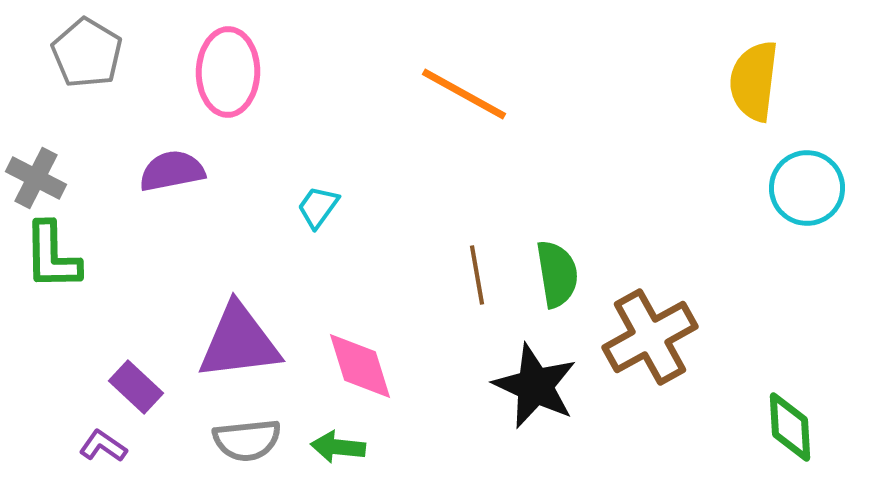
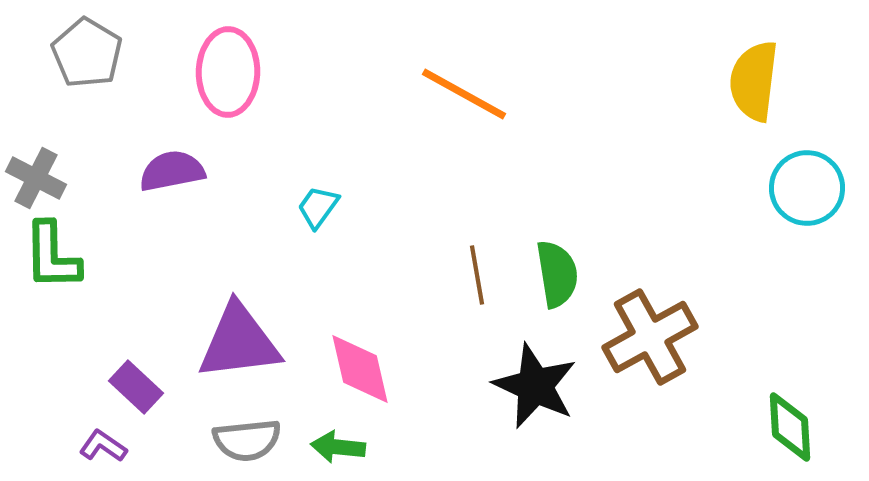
pink diamond: moved 3 px down; rotated 4 degrees clockwise
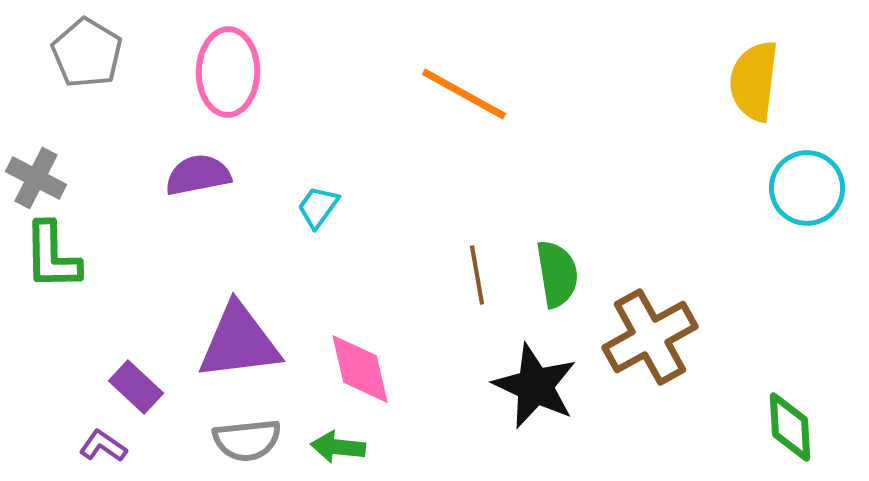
purple semicircle: moved 26 px right, 4 px down
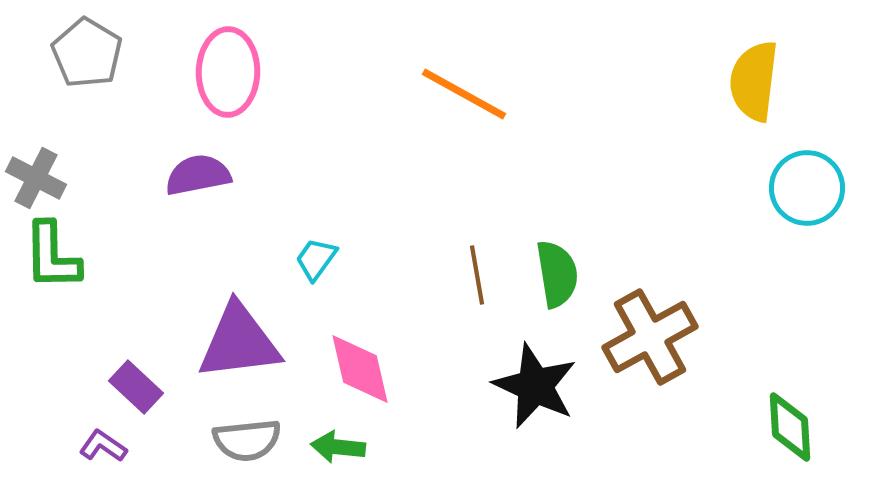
cyan trapezoid: moved 2 px left, 52 px down
